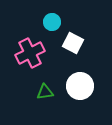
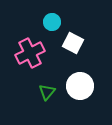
green triangle: moved 2 px right; rotated 42 degrees counterclockwise
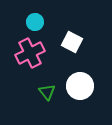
cyan circle: moved 17 px left
white square: moved 1 px left, 1 px up
green triangle: rotated 18 degrees counterclockwise
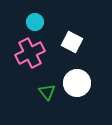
white circle: moved 3 px left, 3 px up
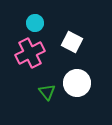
cyan circle: moved 1 px down
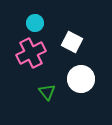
pink cross: moved 1 px right
white circle: moved 4 px right, 4 px up
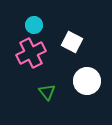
cyan circle: moved 1 px left, 2 px down
white circle: moved 6 px right, 2 px down
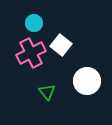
cyan circle: moved 2 px up
white square: moved 11 px left, 3 px down; rotated 10 degrees clockwise
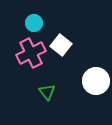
white circle: moved 9 px right
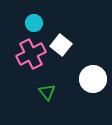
pink cross: moved 1 px down
white circle: moved 3 px left, 2 px up
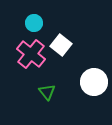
pink cross: rotated 24 degrees counterclockwise
white circle: moved 1 px right, 3 px down
